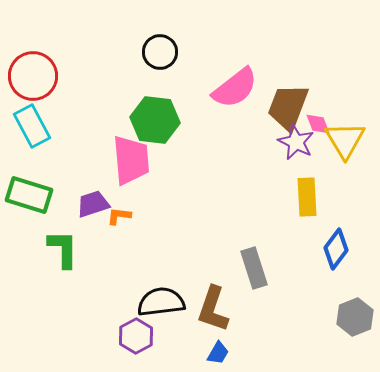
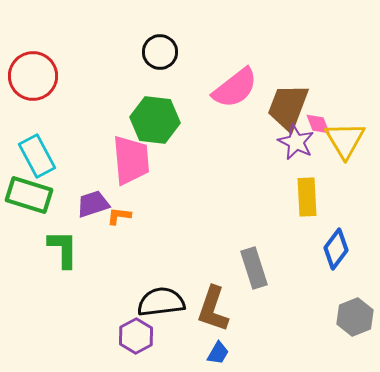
cyan rectangle: moved 5 px right, 30 px down
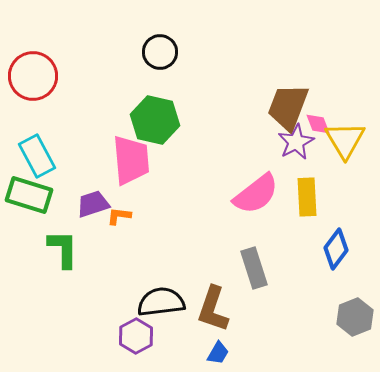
pink semicircle: moved 21 px right, 106 px down
green hexagon: rotated 6 degrees clockwise
purple star: rotated 18 degrees clockwise
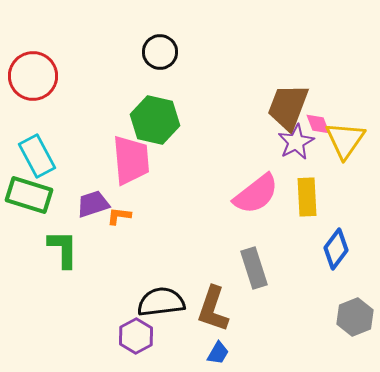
yellow triangle: rotated 6 degrees clockwise
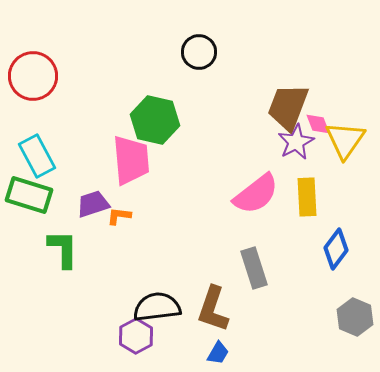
black circle: moved 39 px right
black semicircle: moved 4 px left, 5 px down
gray hexagon: rotated 15 degrees counterclockwise
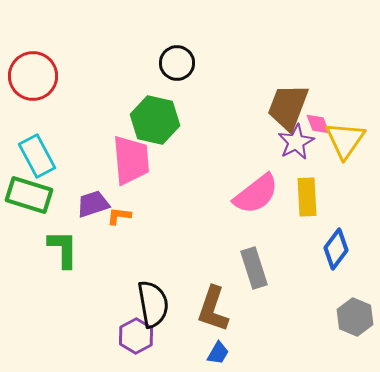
black circle: moved 22 px left, 11 px down
black semicircle: moved 4 px left, 3 px up; rotated 87 degrees clockwise
